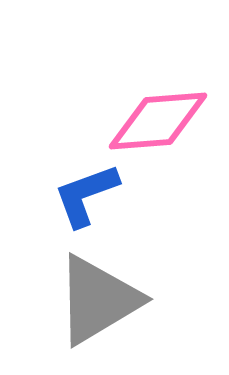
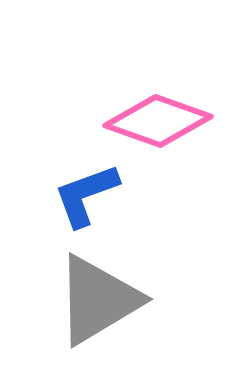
pink diamond: rotated 24 degrees clockwise
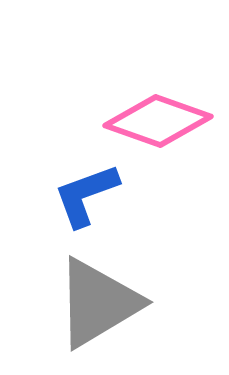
gray triangle: moved 3 px down
